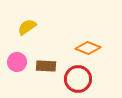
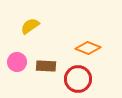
yellow semicircle: moved 3 px right, 1 px up
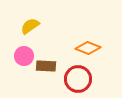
pink circle: moved 7 px right, 6 px up
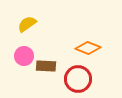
yellow semicircle: moved 3 px left, 2 px up
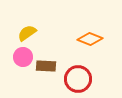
yellow semicircle: moved 9 px down
orange diamond: moved 2 px right, 9 px up
pink circle: moved 1 px left, 1 px down
